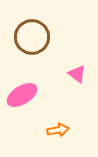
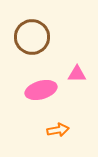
pink triangle: rotated 36 degrees counterclockwise
pink ellipse: moved 19 px right, 5 px up; rotated 16 degrees clockwise
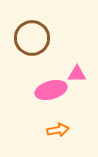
brown circle: moved 1 px down
pink ellipse: moved 10 px right
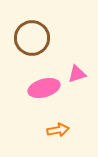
pink triangle: rotated 18 degrees counterclockwise
pink ellipse: moved 7 px left, 2 px up
